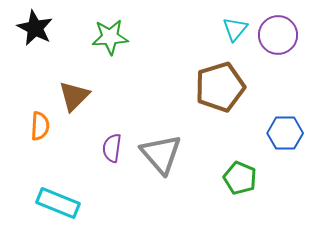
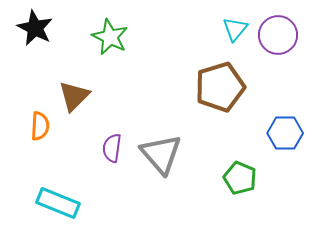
green star: rotated 30 degrees clockwise
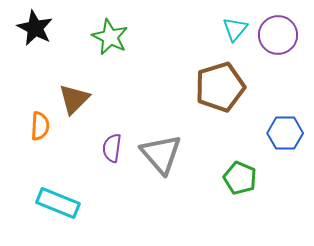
brown triangle: moved 3 px down
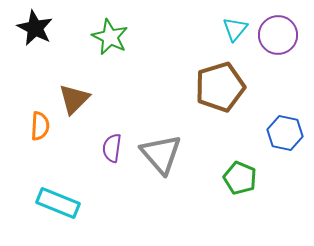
blue hexagon: rotated 12 degrees clockwise
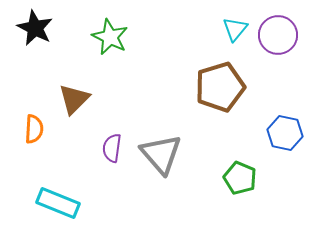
orange semicircle: moved 6 px left, 3 px down
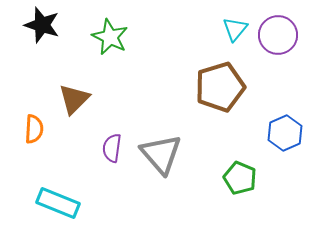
black star: moved 7 px right, 3 px up; rotated 9 degrees counterclockwise
blue hexagon: rotated 24 degrees clockwise
